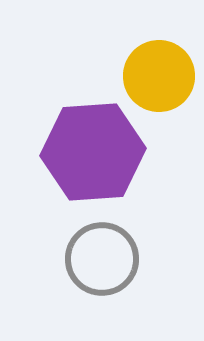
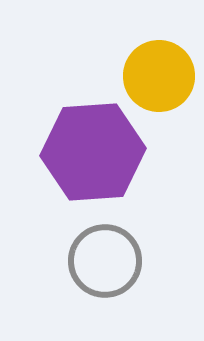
gray circle: moved 3 px right, 2 px down
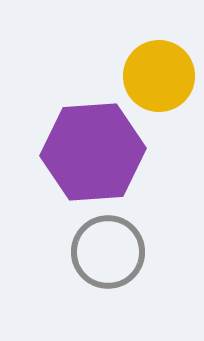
gray circle: moved 3 px right, 9 px up
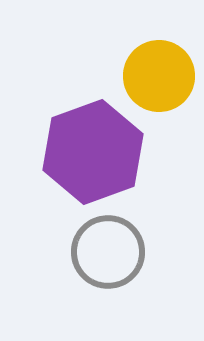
purple hexagon: rotated 16 degrees counterclockwise
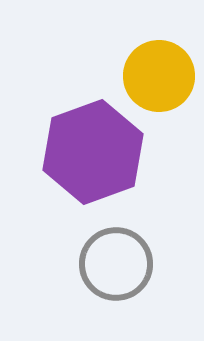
gray circle: moved 8 px right, 12 px down
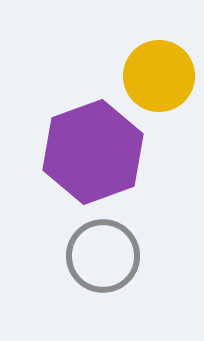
gray circle: moved 13 px left, 8 px up
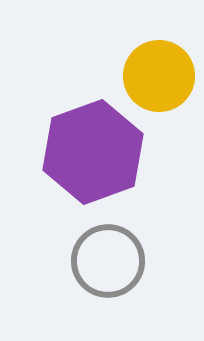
gray circle: moved 5 px right, 5 px down
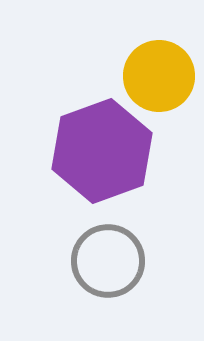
purple hexagon: moved 9 px right, 1 px up
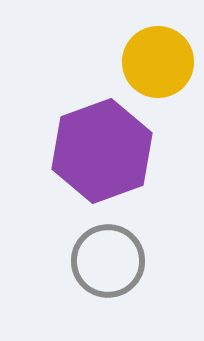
yellow circle: moved 1 px left, 14 px up
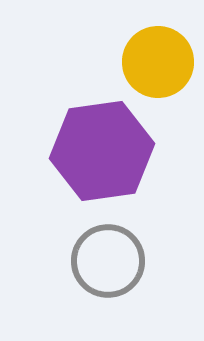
purple hexagon: rotated 12 degrees clockwise
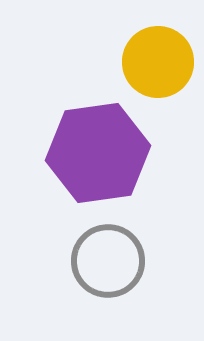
purple hexagon: moved 4 px left, 2 px down
